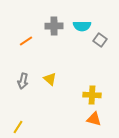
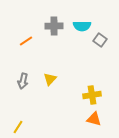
yellow triangle: rotated 32 degrees clockwise
yellow cross: rotated 12 degrees counterclockwise
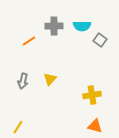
orange line: moved 3 px right
orange triangle: moved 1 px right, 7 px down
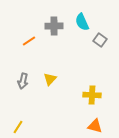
cyan semicircle: moved 4 px up; rotated 66 degrees clockwise
yellow cross: rotated 12 degrees clockwise
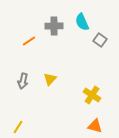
yellow cross: rotated 30 degrees clockwise
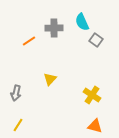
gray cross: moved 2 px down
gray square: moved 4 px left
gray arrow: moved 7 px left, 12 px down
yellow line: moved 2 px up
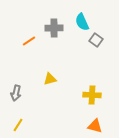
yellow triangle: rotated 32 degrees clockwise
yellow cross: rotated 30 degrees counterclockwise
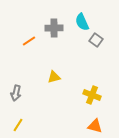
yellow triangle: moved 4 px right, 2 px up
yellow cross: rotated 18 degrees clockwise
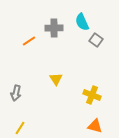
yellow triangle: moved 2 px right, 2 px down; rotated 48 degrees counterclockwise
yellow line: moved 2 px right, 3 px down
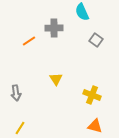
cyan semicircle: moved 10 px up
gray arrow: rotated 21 degrees counterclockwise
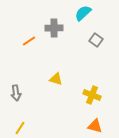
cyan semicircle: moved 1 px right, 1 px down; rotated 72 degrees clockwise
yellow triangle: rotated 40 degrees counterclockwise
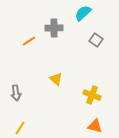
yellow triangle: rotated 24 degrees clockwise
